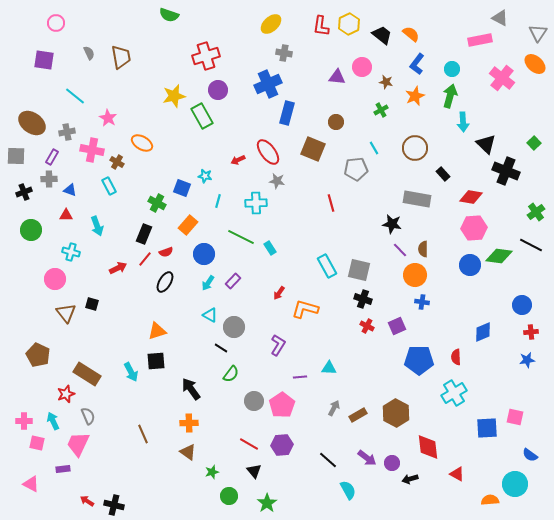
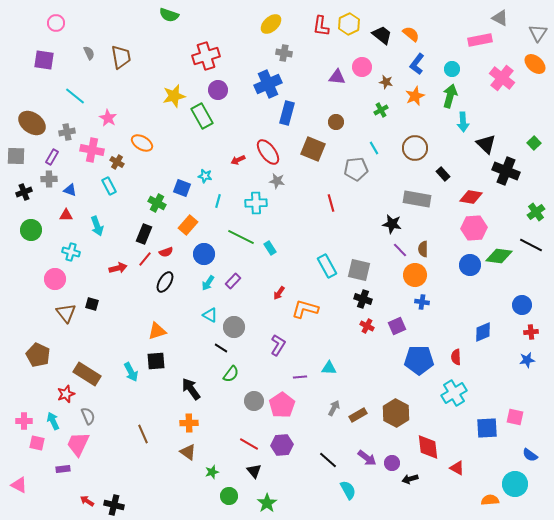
red arrow at (118, 268): rotated 12 degrees clockwise
red triangle at (457, 474): moved 6 px up
pink triangle at (31, 484): moved 12 px left, 1 px down
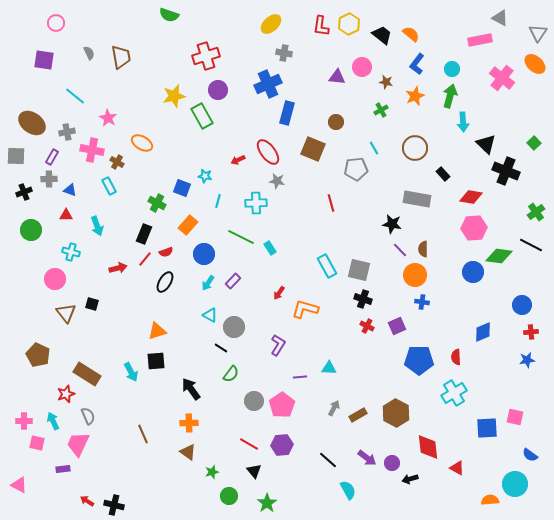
blue circle at (470, 265): moved 3 px right, 7 px down
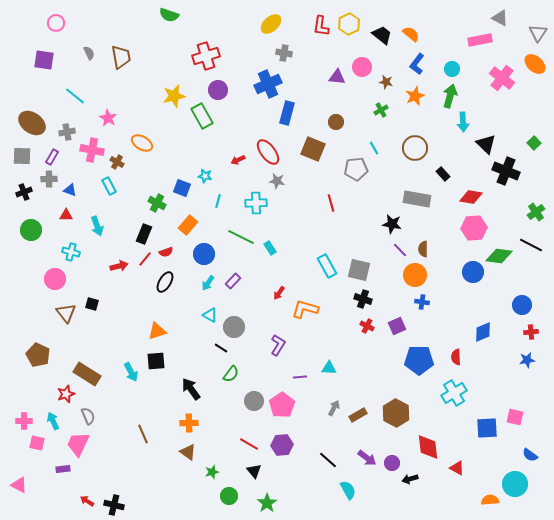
gray square at (16, 156): moved 6 px right
red arrow at (118, 268): moved 1 px right, 2 px up
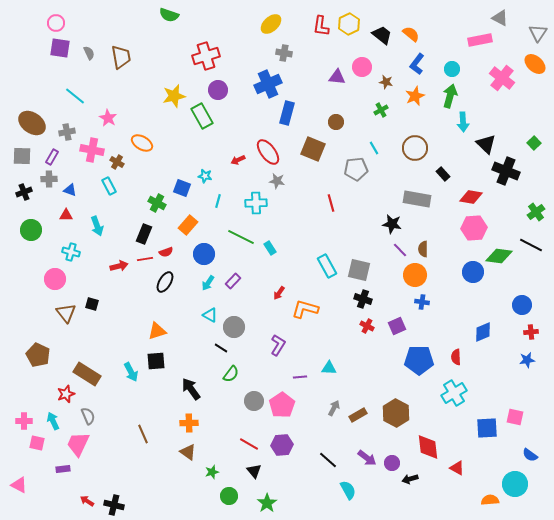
purple square at (44, 60): moved 16 px right, 12 px up
red line at (145, 259): rotated 42 degrees clockwise
